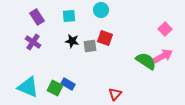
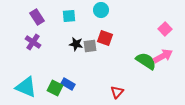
black star: moved 4 px right, 3 px down
cyan triangle: moved 2 px left
red triangle: moved 2 px right, 2 px up
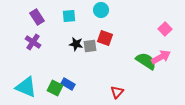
pink arrow: moved 2 px left, 1 px down
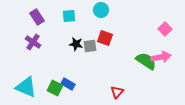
pink arrow: rotated 18 degrees clockwise
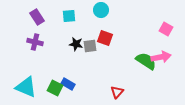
pink square: moved 1 px right; rotated 16 degrees counterclockwise
purple cross: moved 2 px right; rotated 21 degrees counterclockwise
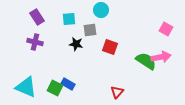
cyan square: moved 3 px down
red square: moved 5 px right, 9 px down
gray square: moved 16 px up
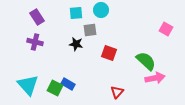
cyan square: moved 7 px right, 6 px up
red square: moved 1 px left, 6 px down
pink arrow: moved 6 px left, 21 px down
green semicircle: rotated 10 degrees clockwise
cyan triangle: moved 2 px right, 2 px up; rotated 25 degrees clockwise
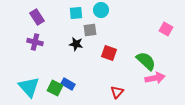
cyan triangle: moved 1 px right, 2 px down
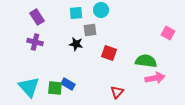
pink square: moved 2 px right, 4 px down
green semicircle: rotated 35 degrees counterclockwise
green square: rotated 21 degrees counterclockwise
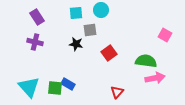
pink square: moved 3 px left, 2 px down
red square: rotated 35 degrees clockwise
